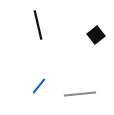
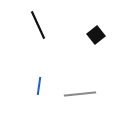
black line: rotated 12 degrees counterclockwise
blue line: rotated 30 degrees counterclockwise
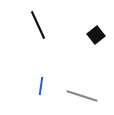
blue line: moved 2 px right
gray line: moved 2 px right, 2 px down; rotated 24 degrees clockwise
